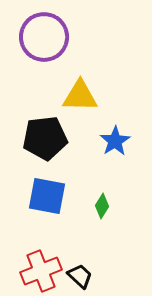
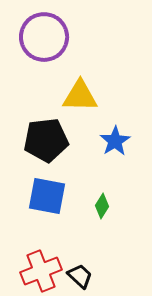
black pentagon: moved 1 px right, 2 px down
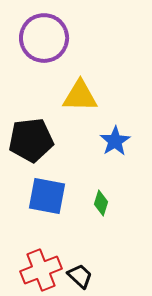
purple circle: moved 1 px down
black pentagon: moved 15 px left
green diamond: moved 1 px left, 3 px up; rotated 15 degrees counterclockwise
red cross: moved 1 px up
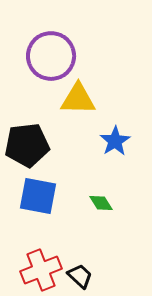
purple circle: moved 7 px right, 18 px down
yellow triangle: moved 2 px left, 3 px down
black pentagon: moved 4 px left, 5 px down
blue square: moved 9 px left
green diamond: rotated 50 degrees counterclockwise
